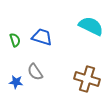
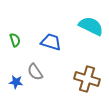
blue trapezoid: moved 9 px right, 5 px down
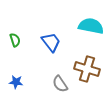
cyan semicircle: rotated 15 degrees counterclockwise
blue trapezoid: rotated 35 degrees clockwise
gray semicircle: moved 25 px right, 12 px down
brown cross: moved 10 px up
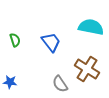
cyan semicircle: moved 1 px down
brown cross: rotated 15 degrees clockwise
blue star: moved 6 px left
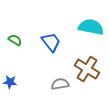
green semicircle: rotated 40 degrees counterclockwise
gray semicircle: rotated 114 degrees clockwise
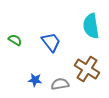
cyan semicircle: moved 1 px up; rotated 110 degrees counterclockwise
blue star: moved 25 px right, 2 px up
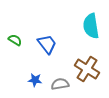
blue trapezoid: moved 4 px left, 2 px down
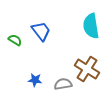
blue trapezoid: moved 6 px left, 13 px up
gray semicircle: moved 3 px right
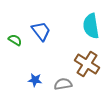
brown cross: moved 5 px up
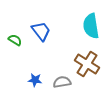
gray semicircle: moved 1 px left, 2 px up
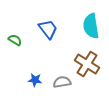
blue trapezoid: moved 7 px right, 2 px up
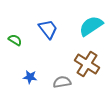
cyan semicircle: rotated 65 degrees clockwise
blue star: moved 5 px left, 3 px up
